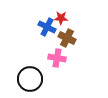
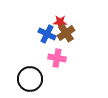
red star: moved 1 px left, 4 px down
blue cross: moved 7 px down
brown cross: moved 1 px left, 5 px up; rotated 30 degrees clockwise
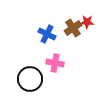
red star: moved 27 px right
brown cross: moved 7 px right, 5 px up
pink cross: moved 2 px left, 5 px down
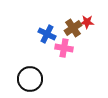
pink cross: moved 9 px right, 15 px up
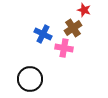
red star: moved 3 px left, 12 px up; rotated 16 degrees clockwise
blue cross: moved 4 px left
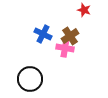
brown cross: moved 3 px left, 8 px down
pink cross: moved 1 px right
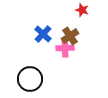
red star: moved 2 px left
blue cross: rotated 18 degrees clockwise
pink cross: rotated 12 degrees counterclockwise
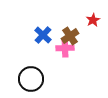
red star: moved 11 px right, 10 px down; rotated 24 degrees clockwise
blue cross: moved 1 px down
black circle: moved 1 px right
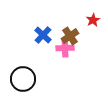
black circle: moved 8 px left
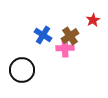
blue cross: rotated 12 degrees counterclockwise
black circle: moved 1 px left, 9 px up
